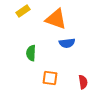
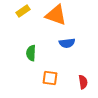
orange triangle: moved 4 px up
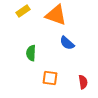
blue semicircle: rotated 49 degrees clockwise
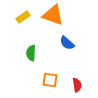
yellow rectangle: moved 6 px down
orange triangle: moved 3 px left
orange square: moved 2 px down
red semicircle: moved 6 px left, 3 px down
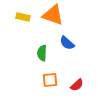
yellow rectangle: rotated 48 degrees clockwise
green semicircle: moved 11 px right
orange square: rotated 14 degrees counterclockwise
red semicircle: rotated 56 degrees clockwise
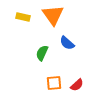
orange triangle: rotated 35 degrees clockwise
green semicircle: rotated 21 degrees clockwise
orange square: moved 4 px right, 3 px down
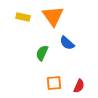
orange triangle: moved 1 px down
red semicircle: moved 2 px right, 1 px down; rotated 24 degrees counterclockwise
